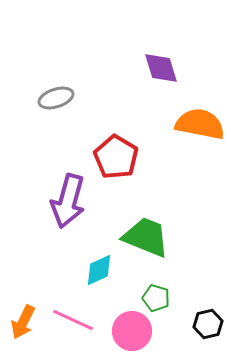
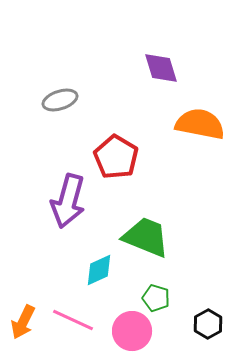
gray ellipse: moved 4 px right, 2 px down
black hexagon: rotated 16 degrees counterclockwise
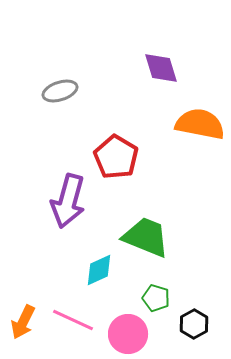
gray ellipse: moved 9 px up
black hexagon: moved 14 px left
pink circle: moved 4 px left, 3 px down
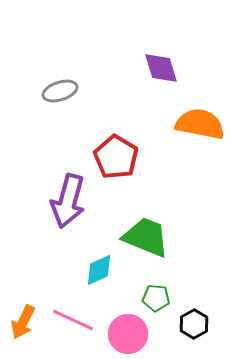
green pentagon: rotated 12 degrees counterclockwise
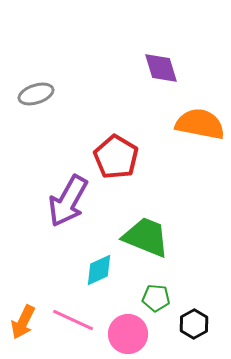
gray ellipse: moved 24 px left, 3 px down
purple arrow: rotated 14 degrees clockwise
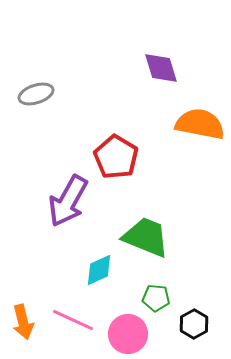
orange arrow: rotated 40 degrees counterclockwise
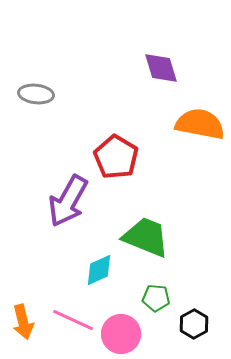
gray ellipse: rotated 24 degrees clockwise
pink circle: moved 7 px left
